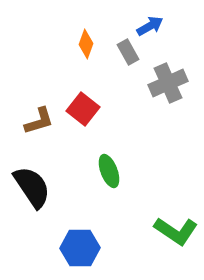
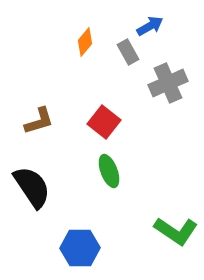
orange diamond: moved 1 px left, 2 px up; rotated 20 degrees clockwise
red square: moved 21 px right, 13 px down
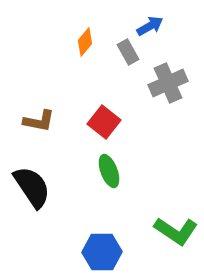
brown L-shape: rotated 28 degrees clockwise
blue hexagon: moved 22 px right, 4 px down
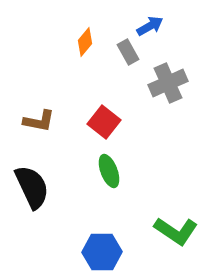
black semicircle: rotated 9 degrees clockwise
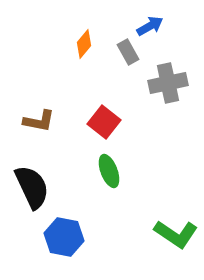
orange diamond: moved 1 px left, 2 px down
gray cross: rotated 12 degrees clockwise
green L-shape: moved 3 px down
blue hexagon: moved 38 px left, 15 px up; rotated 12 degrees clockwise
